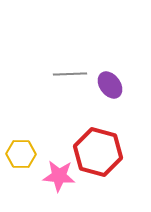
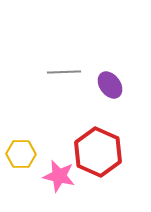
gray line: moved 6 px left, 2 px up
red hexagon: rotated 9 degrees clockwise
pink star: rotated 8 degrees clockwise
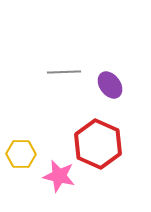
red hexagon: moved 8 px up
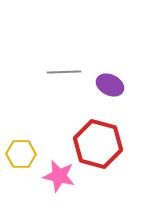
purple ellipse: rotated 28 degrees counterclockwise
red hexagon: rotated 9 degrees counterclockwise
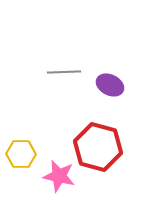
red hexagon: moved 3 px down
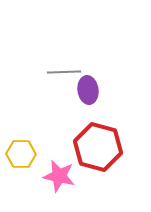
purple ellipse: moved 22 px left, 5 px down; rotated 56 degrees clockwise
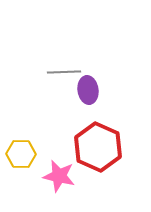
red hexagon: rotated 9 degrees clockwise
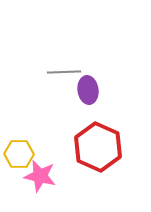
yellow hexagon: moved 2 px left
pink star: moved 19 px left
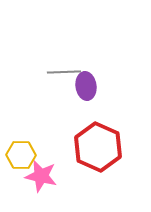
purple ellipse: moved 2 px left, 4 px up
yellow hexagon: moved 2 px right, 1 px down
pink star: moved 1 px right
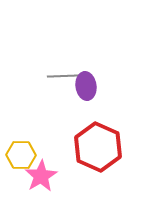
gray line: moved 4 px down
pink star: rotated 28 degrees clockwise
